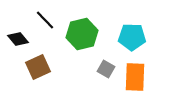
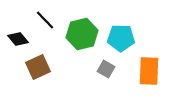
cyan pentagon: moved 11 px left, 1 px down
orange rectangle: moved 14 px right, 6 px up
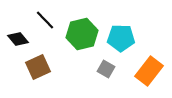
orange rectangle: rotated 36 degrees clockwise
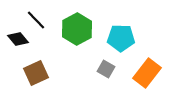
black line: moved 9 px left
green hexagon: moved 5 px left, 5 px up; rotated 16 degrees counterclockwise
brown square: moved 2 px left, 6 px down
orange rectangle: moved 2 px left, 2 px down
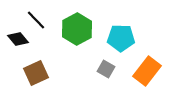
orange rectangle: moved 2 px up
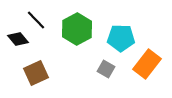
orange rectangle: moved 7 px up
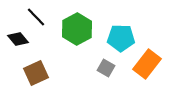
black line: moved 3 px up
gray square: moved 1 px up
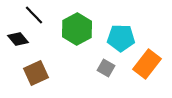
black line: moved 2 px left, 2 px up
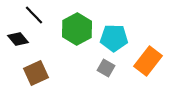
cyan pentagon: moved 7 px left
orange rectangle: moved 1 px right, 3 px up
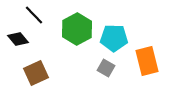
orange rectangle: moved 1 px left; rotated 52 degrees counterclockwise
